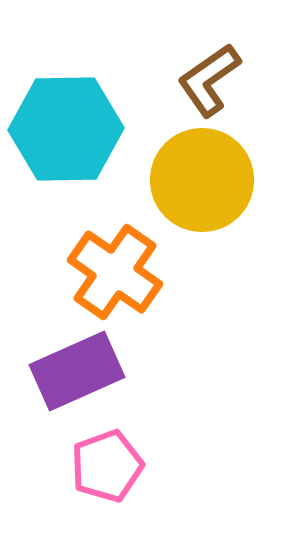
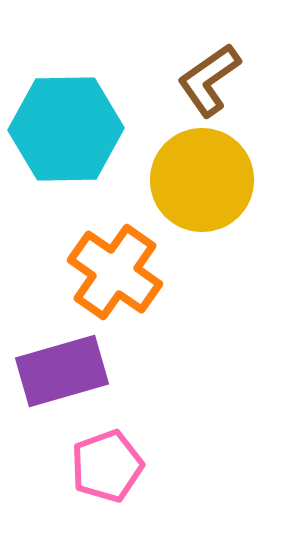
purple rectangle: moved 15 px left; rotated 8 degrees clockwise
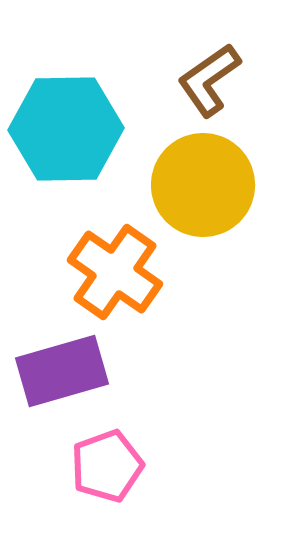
yellow circle: moved 1 px right, 5 px down
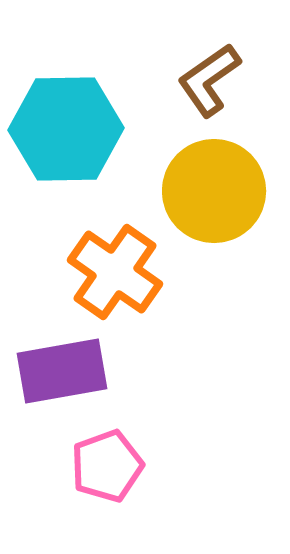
yellow circle: moved 11 px right, 6 px down
purple rectangle: rotated 6 degrees clockwise
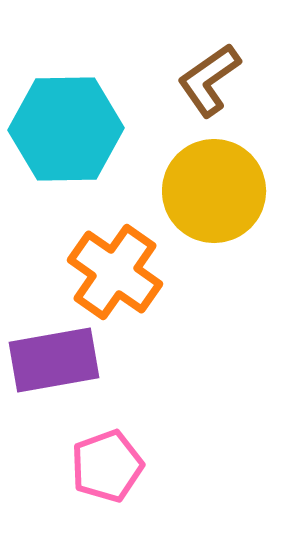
purple rectangle: moved 8 px left, 11 px up
